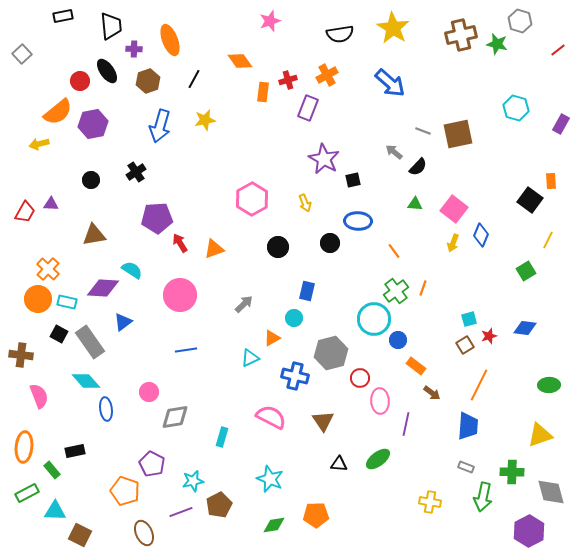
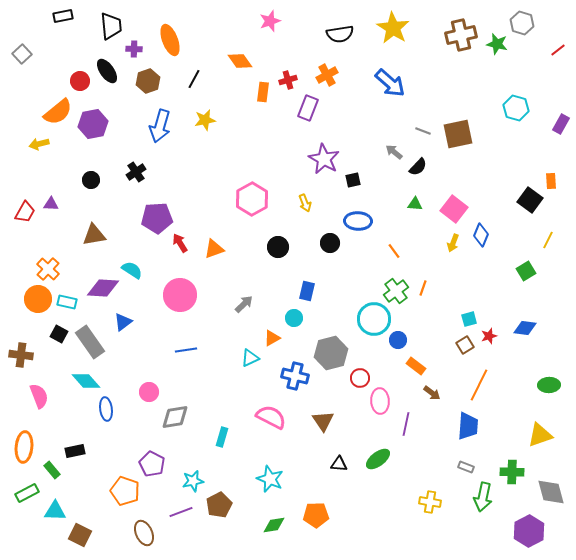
gray hexagon at (520, 21): moved 2 px right, 2 px down
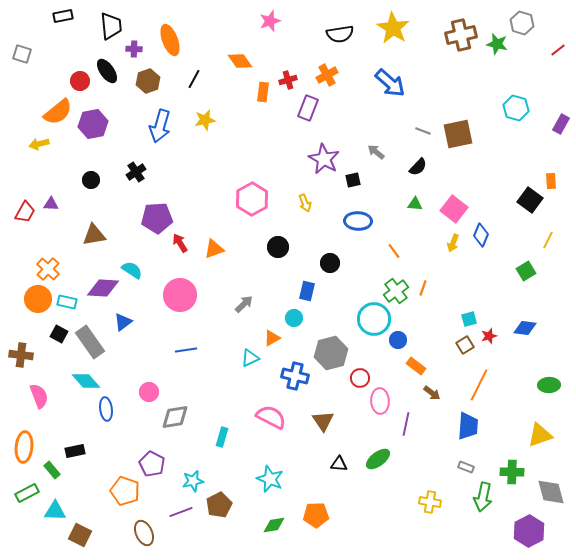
gray square at (22, 54): rotated 30 degrees counterclockwise
gray arrow at (394, 152): moved 18 px left
black circle at (330, 243): moved 20 px down
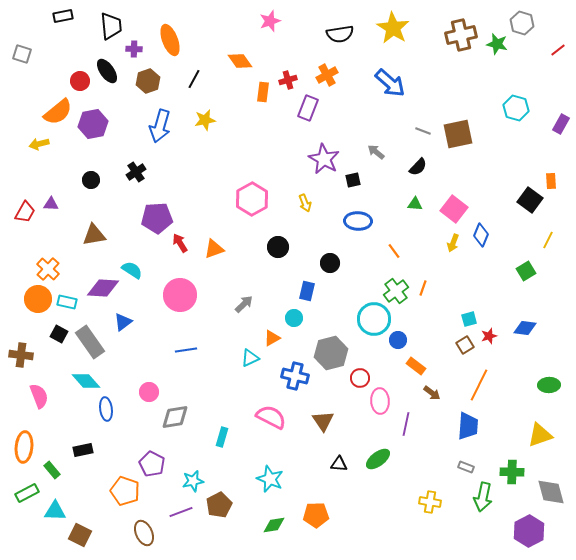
black rectangle at (75, 451): moved 8 px right, 1 px up
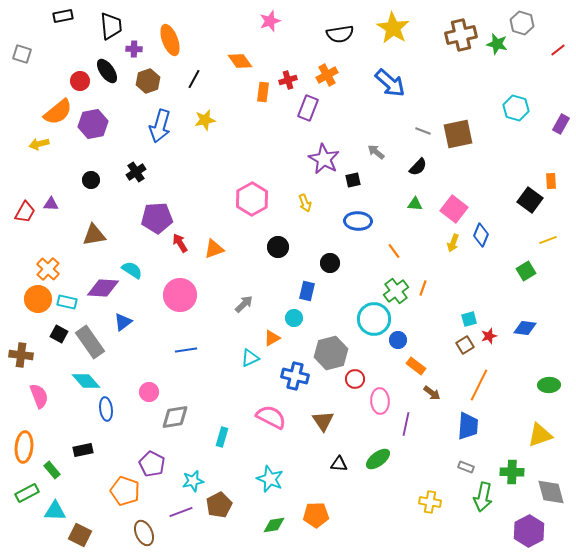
yellow line at (548, 240): rotated 42 degrees clockwise
red circle at (360, 378): moved 5 px left, 1 px down
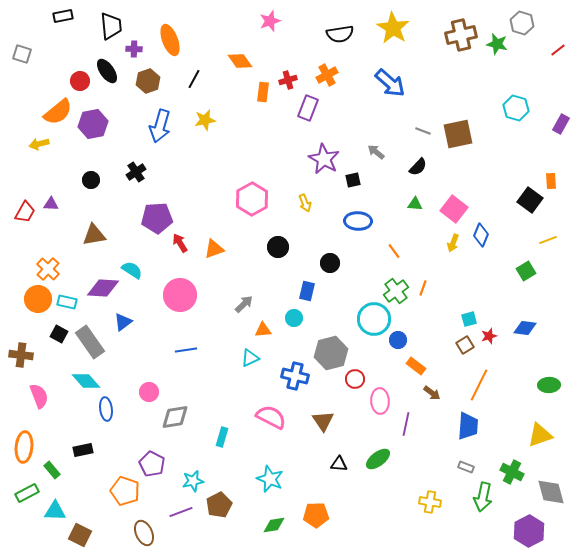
orange triangle at (272, 338): moved 9 px left, 8 px up; rotated 24 degrees clockwise
green cross at (512, 472): rotated 25 degrees clockwise
